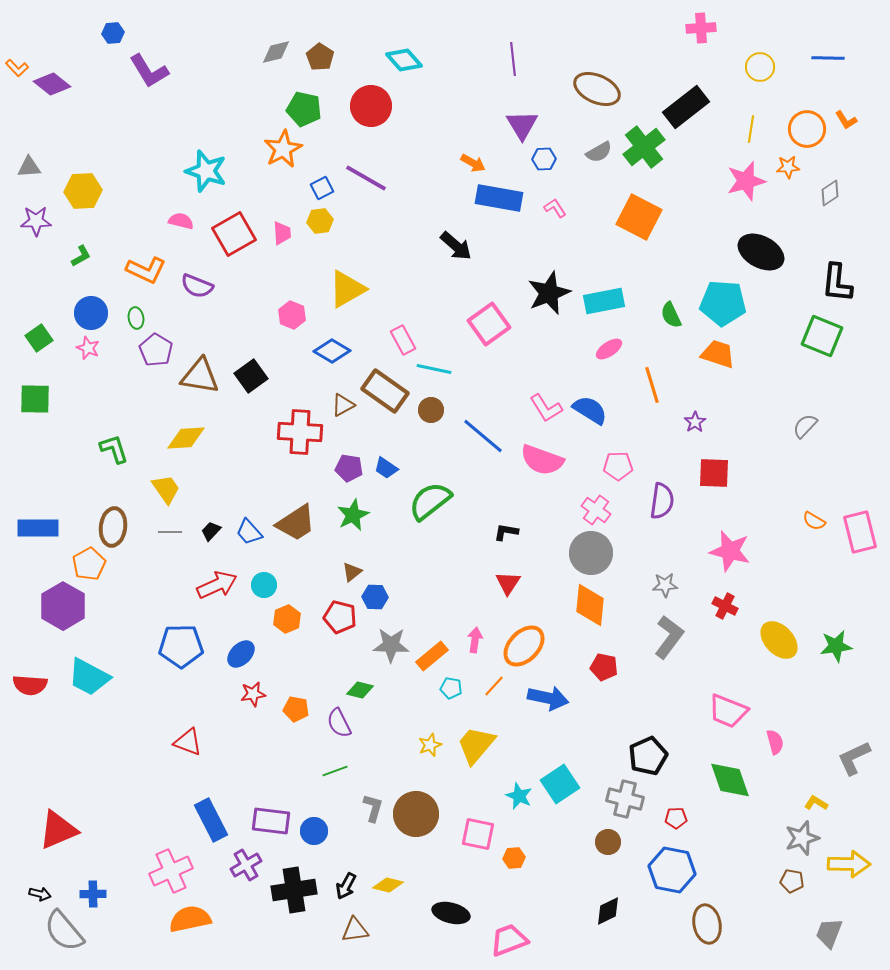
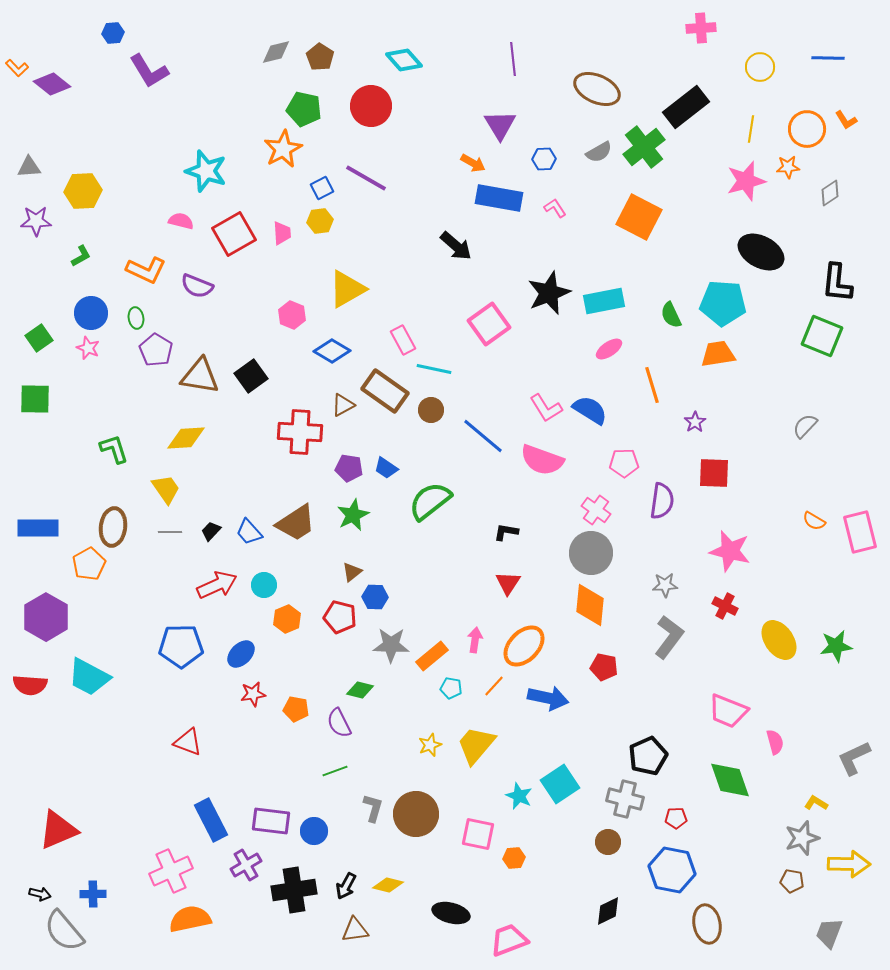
purple triangle at (522, 125): moved 22 px left
orange trapezoid at (718, 354): rotated 27 degrees counterclockwise
pink pentagon at (618, 466): moved 6 px right, 3 px up
purple hexagon at (63, 606): moved 17 px left, 11 px down
yellow ellipse at (779, 640): rotated 9 degrees clockwise
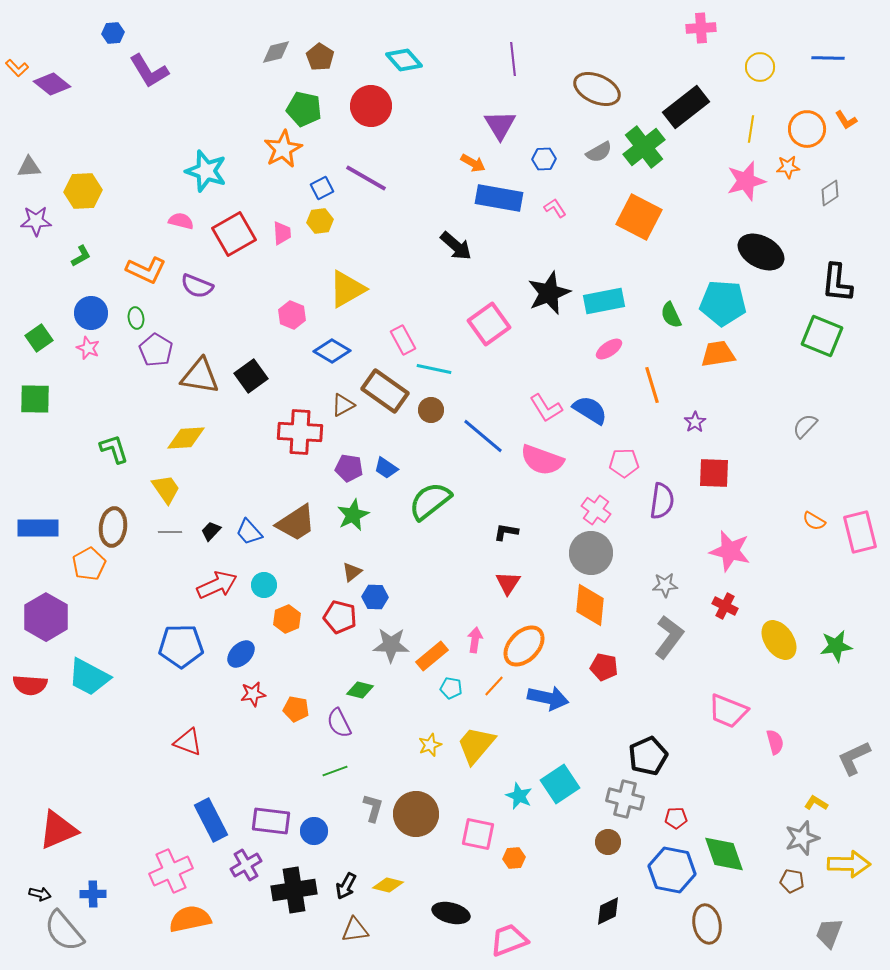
green diamond at (730, 780): moved 6 px left, 74 px down
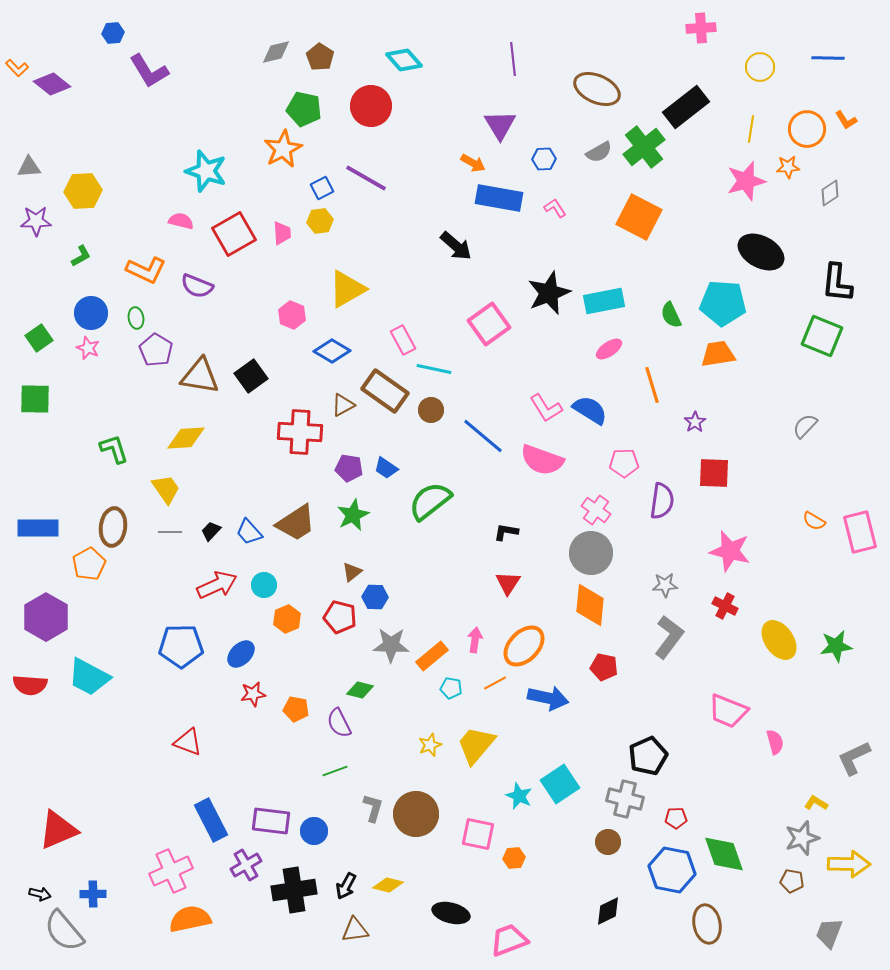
orange line at (494, 686): moved 1 px right, 3 px up; rotated 20 degrees clockwise
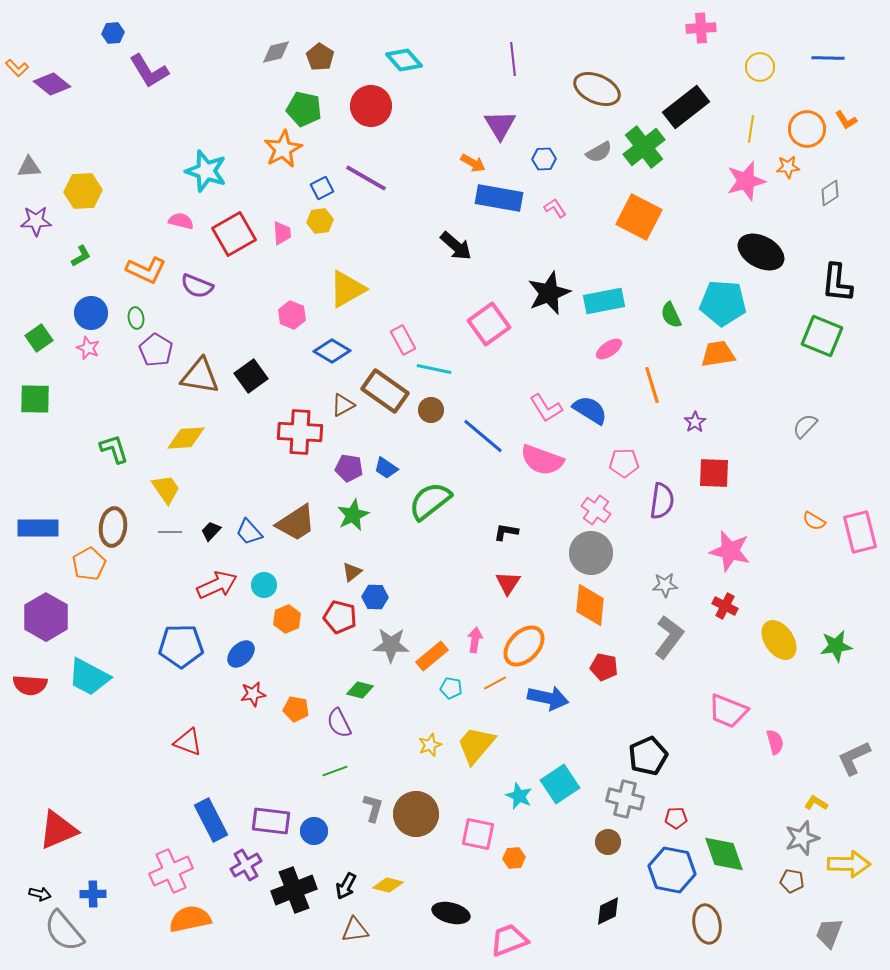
black cross at (294, 890): rotated 12 degrees counterclockwise
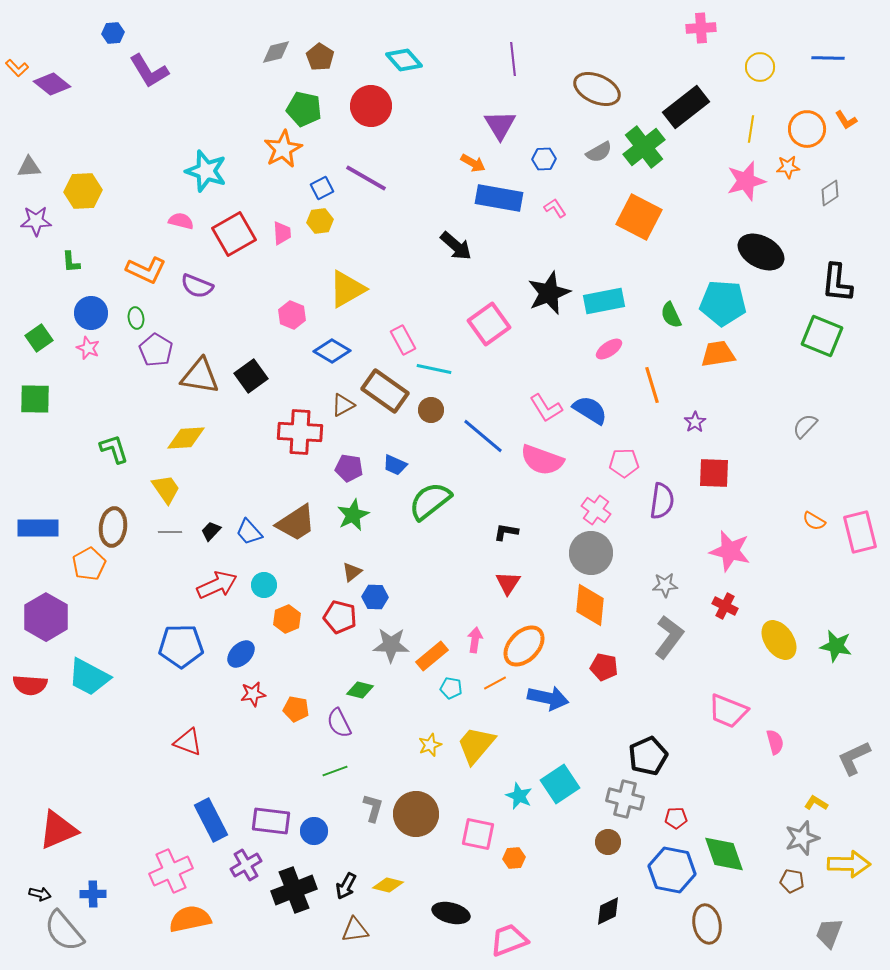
green L-shape at (81, 256): moved 10 px left, 6 px down; rotated 115 degrees clockwise
blue trapezoid at (386, 468): moved 9 px right, 3 px up; rotated 10 degrees counterclockwise
green star at (836, 646): rotated 20 degrees clockwise
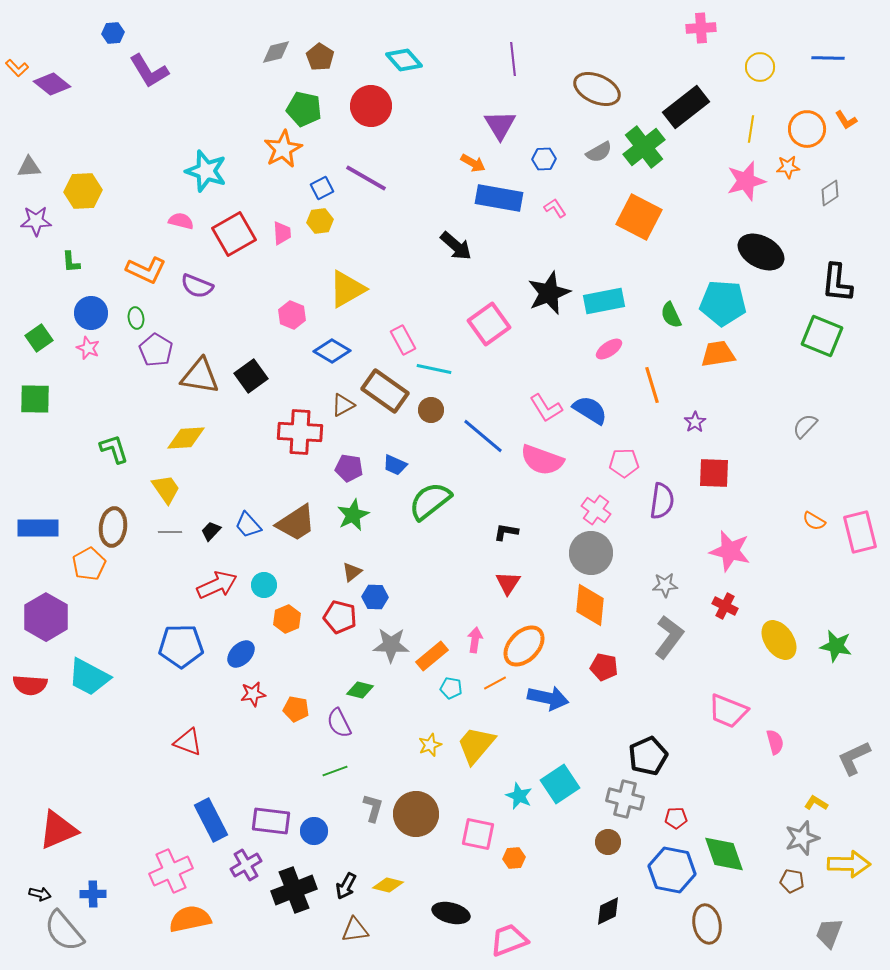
blue trapezoid at (249, 532): moved 1 px left, 7 px up
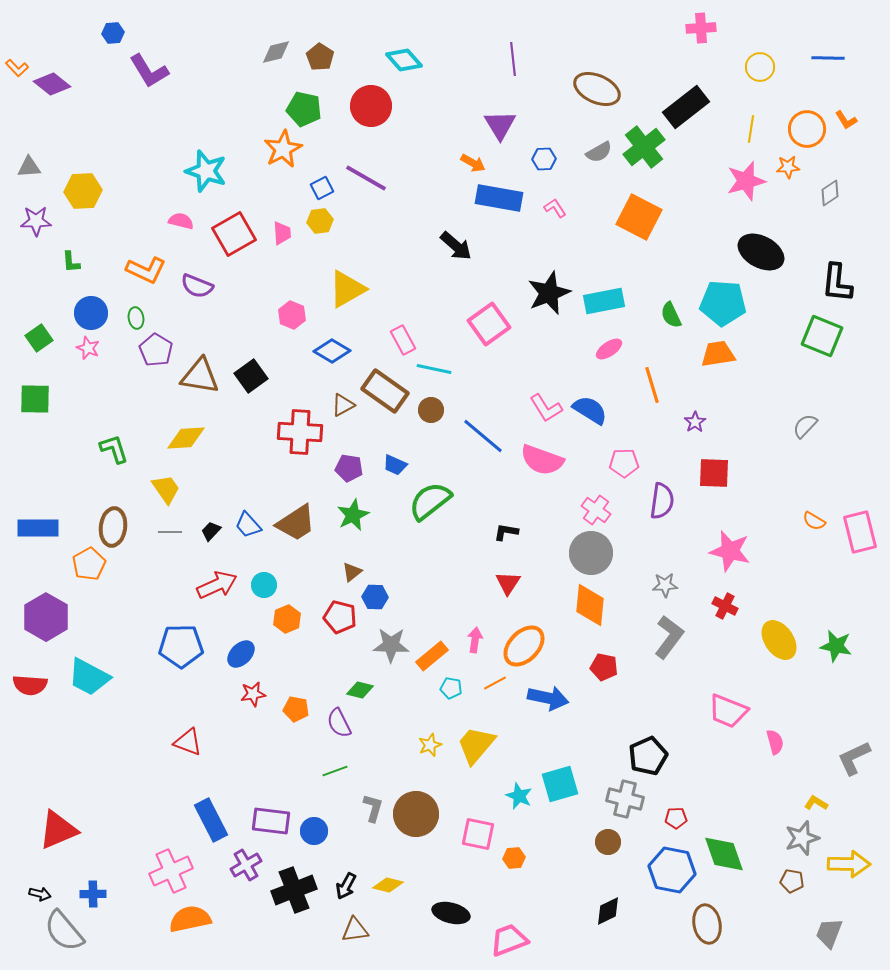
cyan square at (560, 784): rotated 18 degrees clockwise
